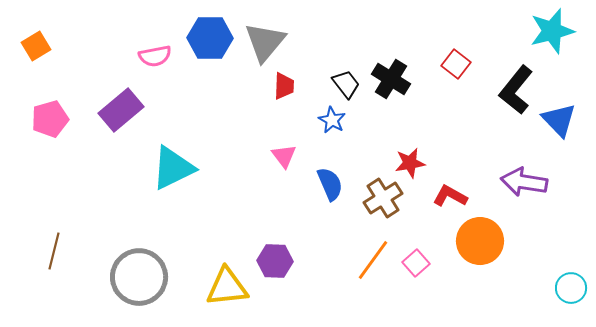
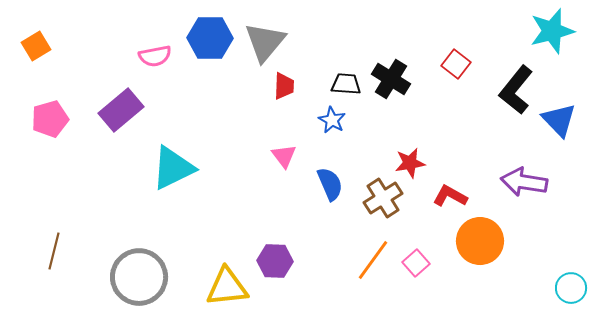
black trapezoid: rotated 48 degrees counterclockwise
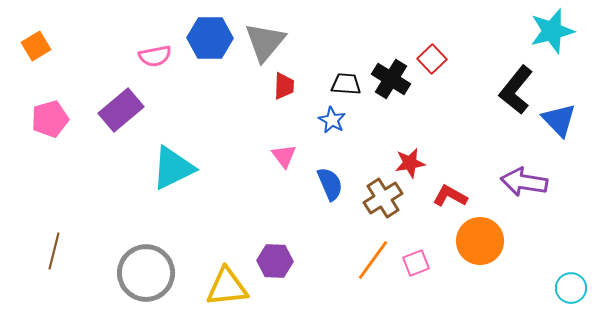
red square: moved 24 px left, 5 px up; rotated 8 degrees clockwise
pink square: rotated 20 degrees clockwise
gray circle: moved 7 px right, 4 px up
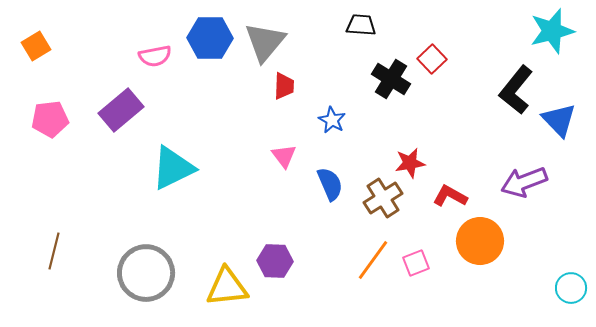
black trapezoid: moved 15 px right, 59 px up
pink pentagon: rotated 9 degrees clockwise
purple arrow: rotated 30 degrees counterclockwise
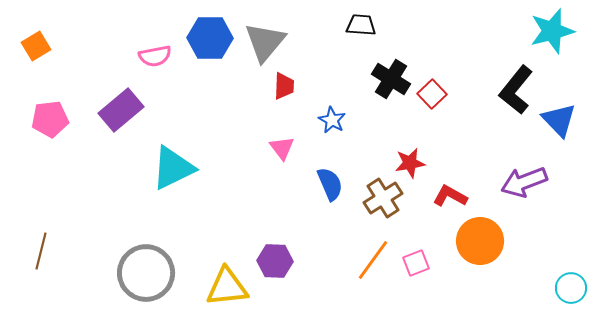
red square: moved 35 px down
pink triangle: moved 2 px left, 8 px up
brown line: moved 13 px left
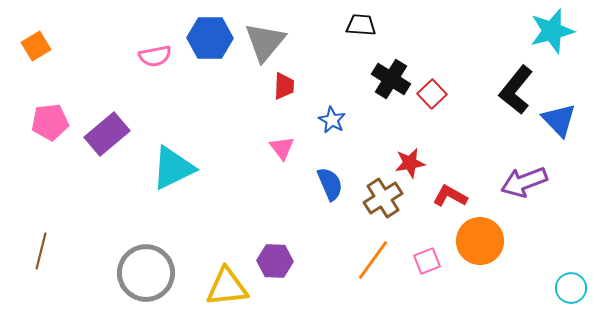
purple rectangle: moved 14 px left, 24 px down
pink pentagon: moved 3 px down
pink square: moved 11 px right, 2 px up
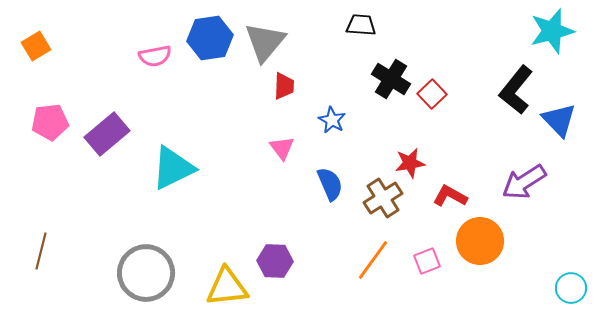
blue hexagon: rotated 9 degrees counterclockwise
purple arrow: rotated 12 degrees counterclockwise
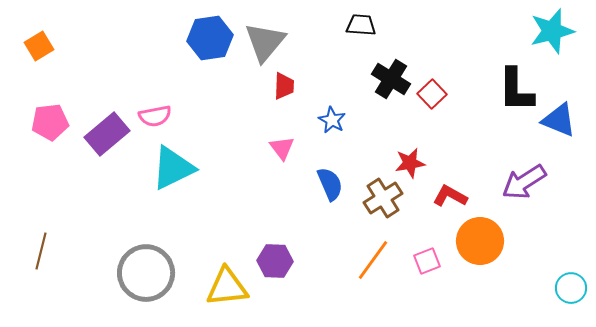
orange square: moved 3 px right
pink semicircle: moved 60 px down
black L-shape: rotated 39 degrees counterclockwise
blue triangle: rotated 24 degrees counterclockwise
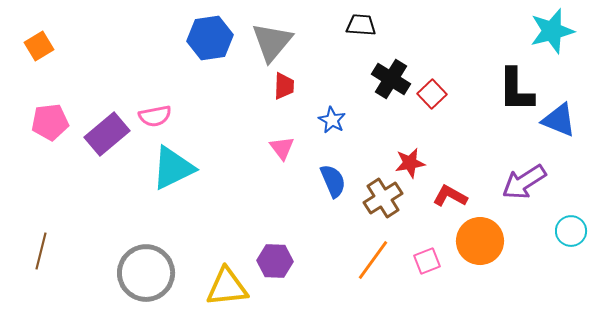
gray triangle: moved 7 px right
blue semicircle: moved 3 px right, 3 px up
cyan circle: moved 57 px up
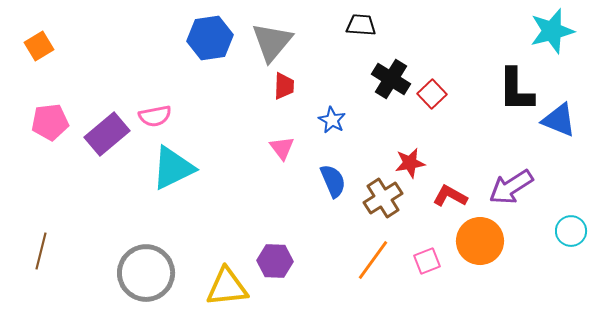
purple arrow: moved 13 px left, 5 px down
